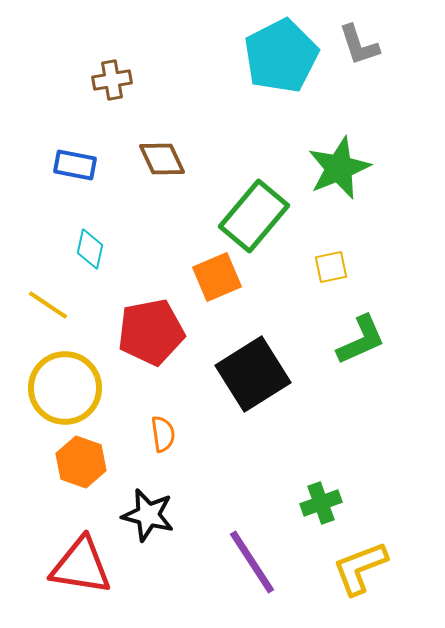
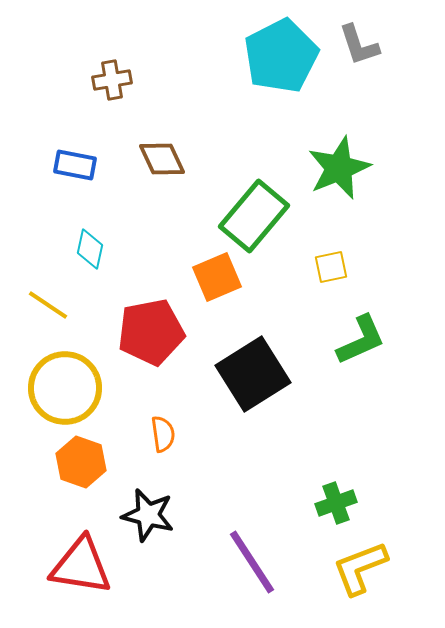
green cross: moved 15 px right
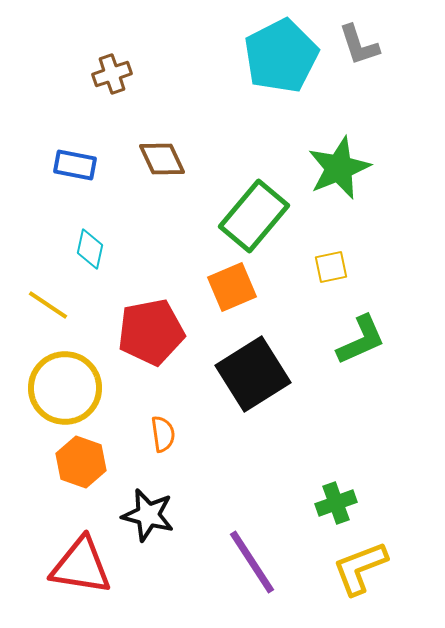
brown cross: moved 6 px up; rotated 9 degrees counterclockwise
orange square: moved 15 px right, 10 px down
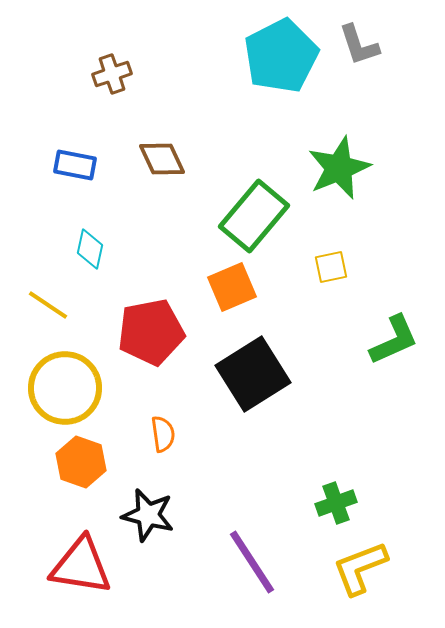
green L-shape: moved 33 px right
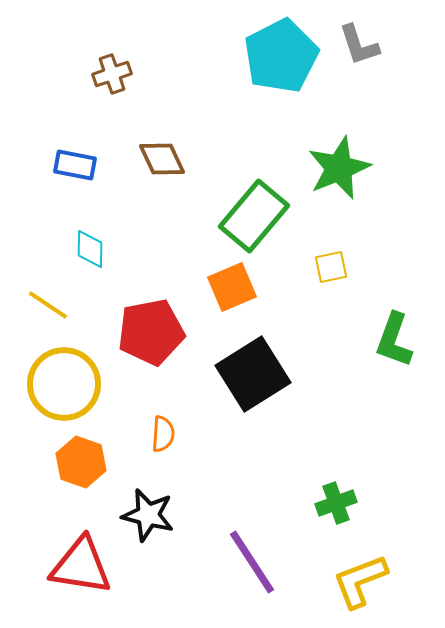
cyan diamond: rotated 12 degrees counterclockwise
green L-shape: rotated 134 degrees clockwise
yellow circle: moved 1 px left, 4 px up
orange semicircle: rotated 12 degrees clockwise
yellow L-shape: moved 13 px down
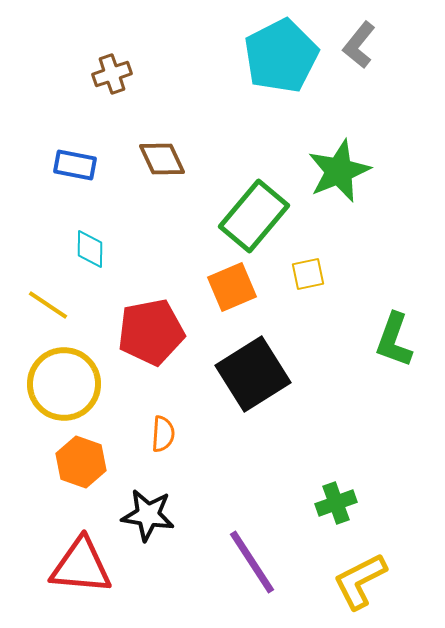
gray L-shape: rotated 57 degrees clockwise
green star: moved 3 px down
yellow square: moved 23 px left, 7 px down
black star: rotated 6 degrees counterclockwise
red triangle: rotated 4 degrees counterclockwise
yellow L-shape: rotated 6 degrees counterclockwise
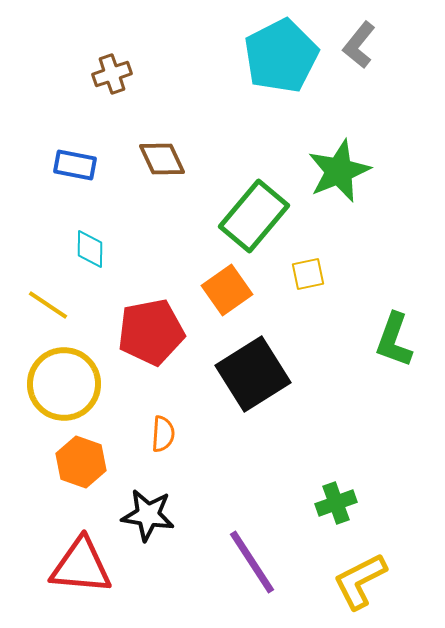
orange square: moved 5 px left, 3 px down; rotated 12 degrees counterclockwise
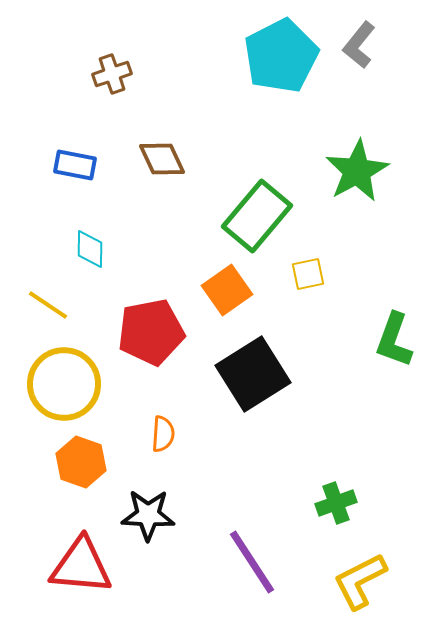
green star: moved 18 px right; rotated 6 degrees counterclockwise
green rectangle: moved 3 px right
black star: rotated 6 degrees counterclockwise
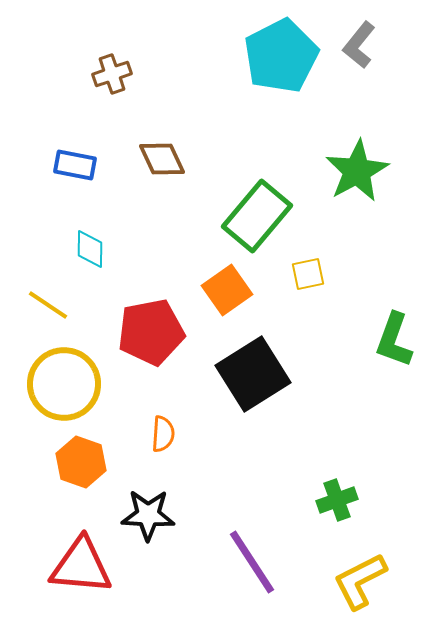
green cross: moved 1 px right, 3 px up
